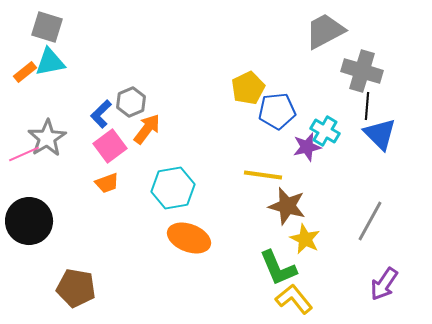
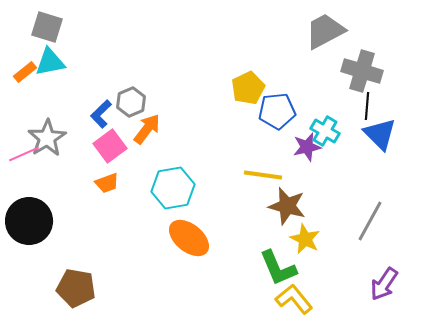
orange ellipse: rotated 18 degrees clockwise
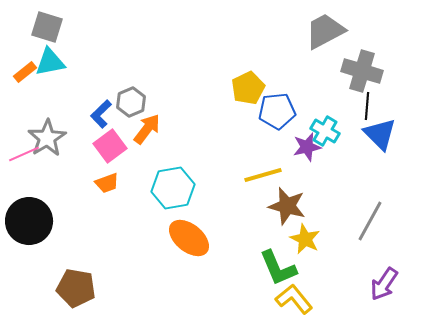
yellow line: rotated 24 degrees counterclockwise
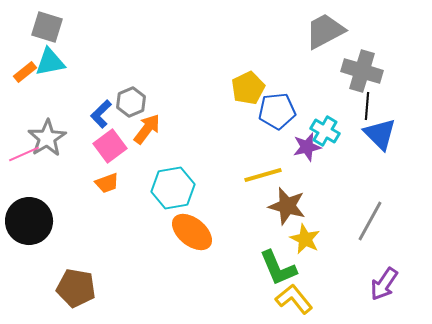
orange ellipse: moved 3 px right, 6 px up
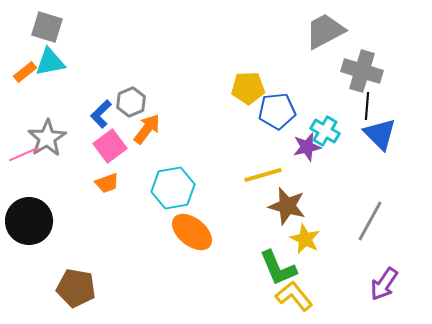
yellow pentagon: rotated 24 degrees clockwise
yellow L-shape: moved 3 px up
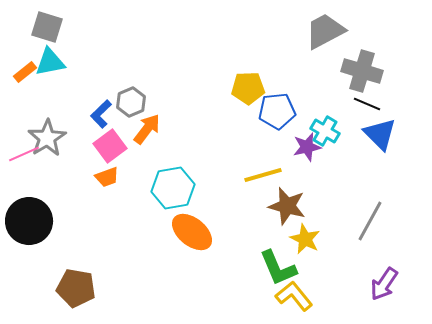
black line: moved 2 px up; rotated 72 degrees counterclockwise
orange trapezoid: moved 6 px up
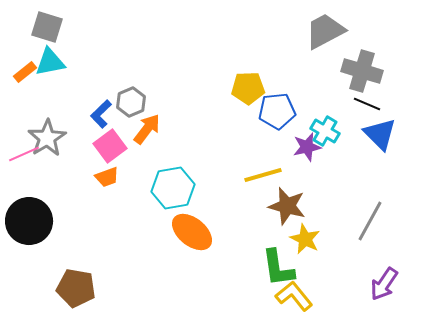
green L-shape: rotated 15 degrees clockwise
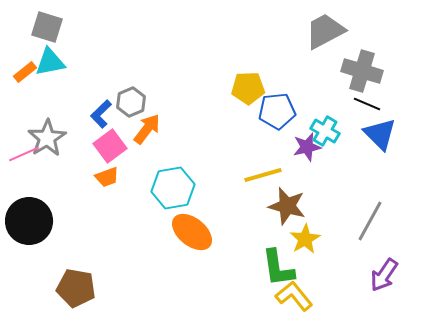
yellow star: rotated 16 degrees clockwise
purple arrow: moved 9 px up
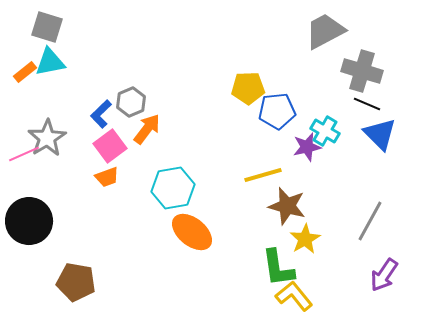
brown pentagon: moved 6 px up
